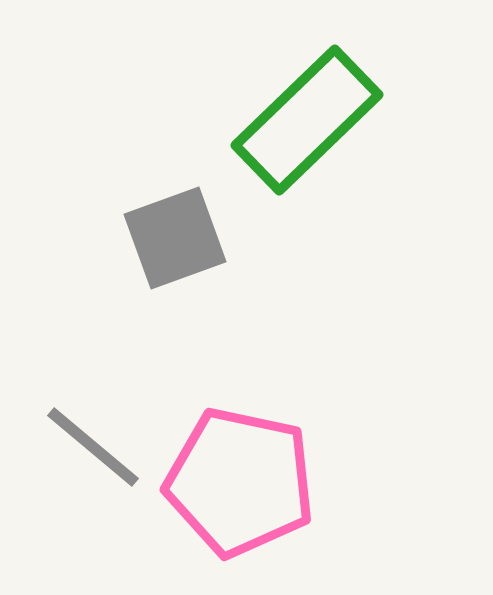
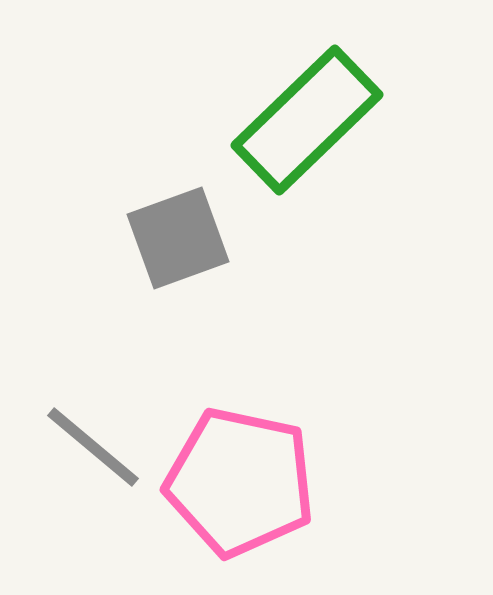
gray square: moved 3 px right
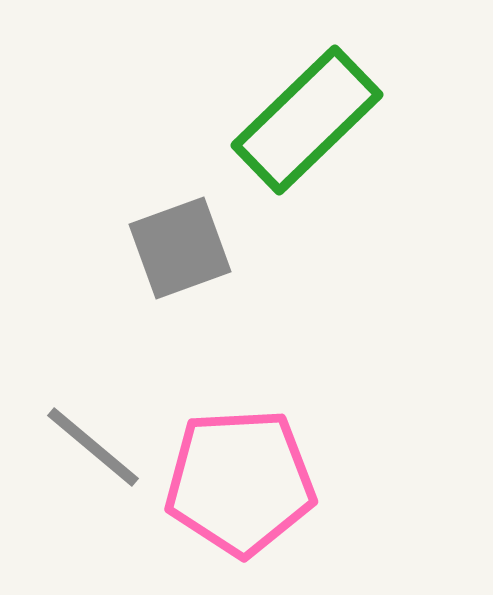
gray square: moved 2 px right, 10 px down
pink pentagon: rotated 15 degrees counterclockwise
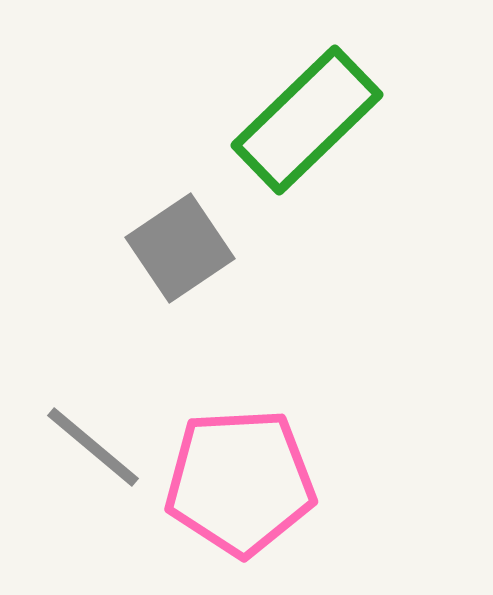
gray square: rotated 14 degrees counterclockwise
